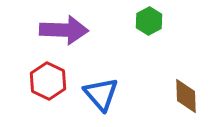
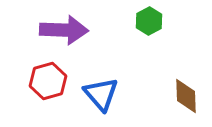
red hexagon: rotated 18 degrees clockwise
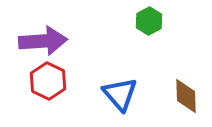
purple arrow: moved 21 px left, 11 px down; rotated 6 degrees counterclockwise
red hexagon: rotated 18 degrees counterclockwise
blue triangle: moved 19 px right
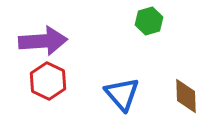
green hexagon: rotated 12 degrees clockwise
blue triangle: moved 2 px right
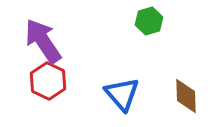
purple arrow: rotated 120 degrees counterclockwise
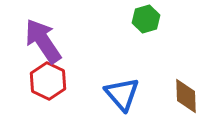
green hexagon: moved 3 px left, 2 px up
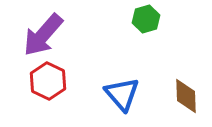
purple arrow: moved 6 px up; rotated 105 degrees counterclockwise
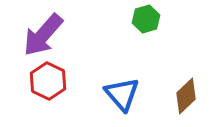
brown diamond: rotated 48 degrees clockwise
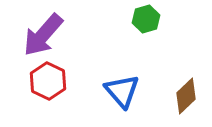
blue triangle: moved 3 px up
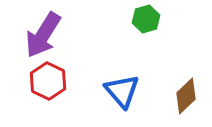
purple arrow: rotated 9 degrees counterclockwise
